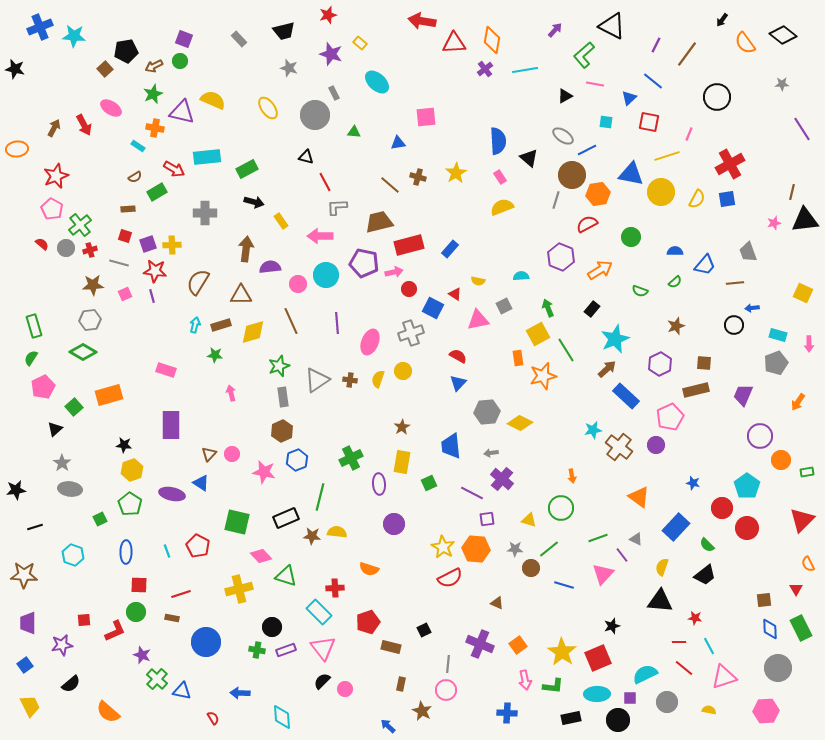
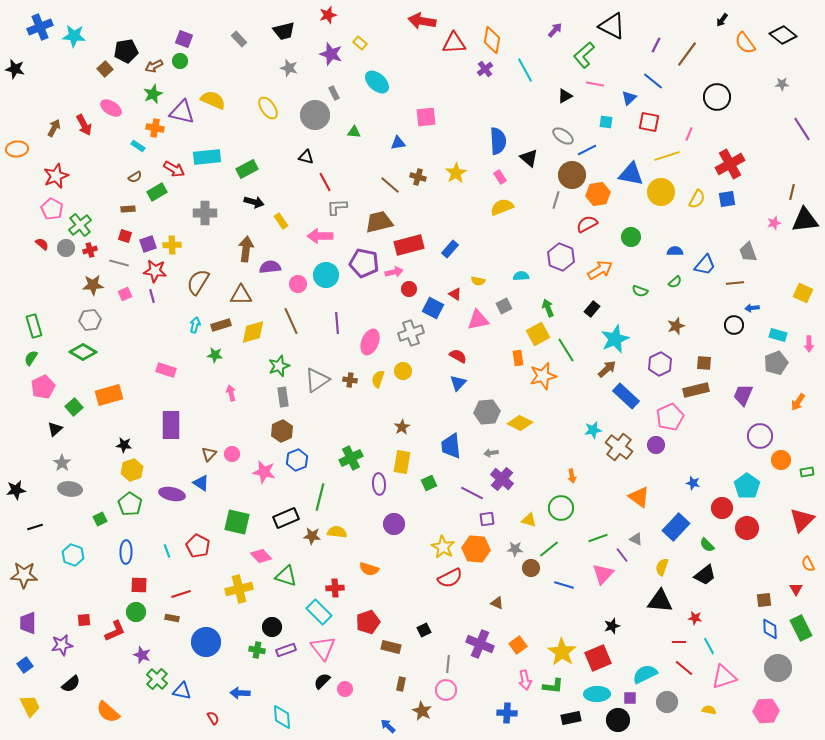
cyan line at (525, 70): rotated 70 degrees clockwise
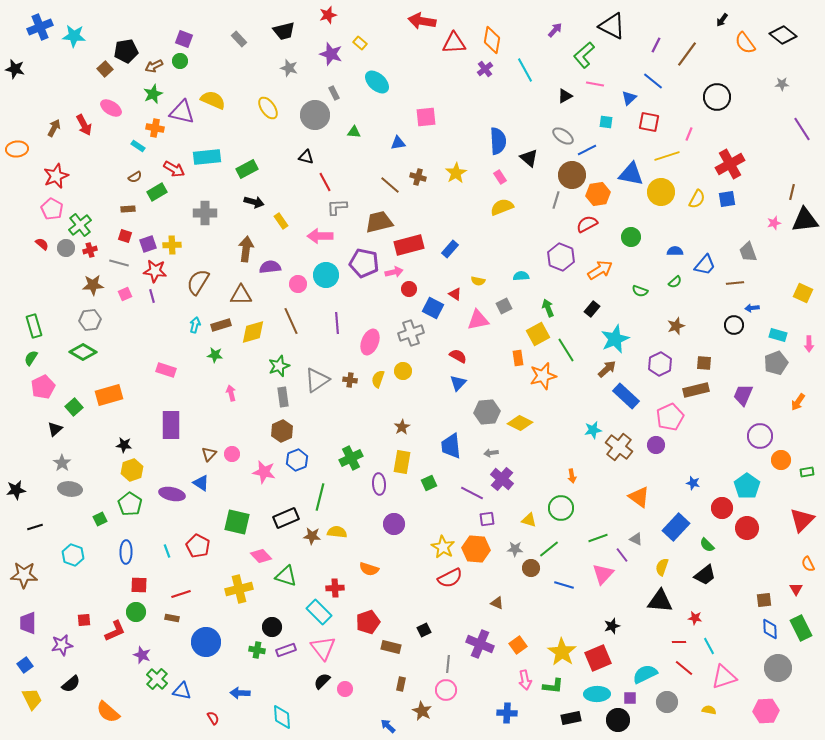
yellow trapezoid at (30, 706): moved 2 px right, 7 px up
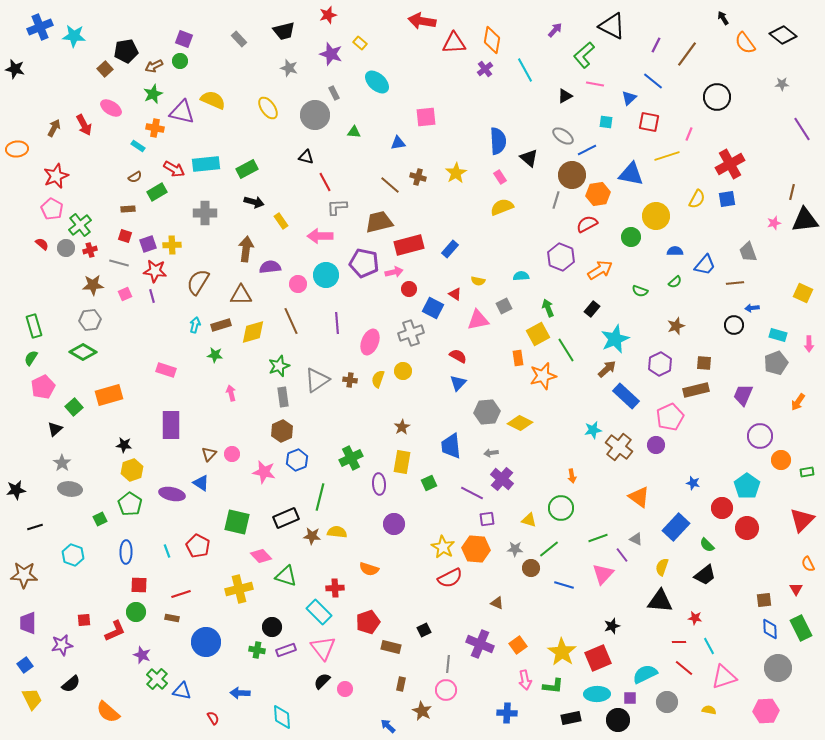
black arrow at (722, 20): moved 1 px right, 2 px up; rotated 112 degrees clockwise
cyan rectangle at (207, 157): moved 1 px left, 7 px down
yellow circle at (661, 192): moved 5 px left, 24 px down
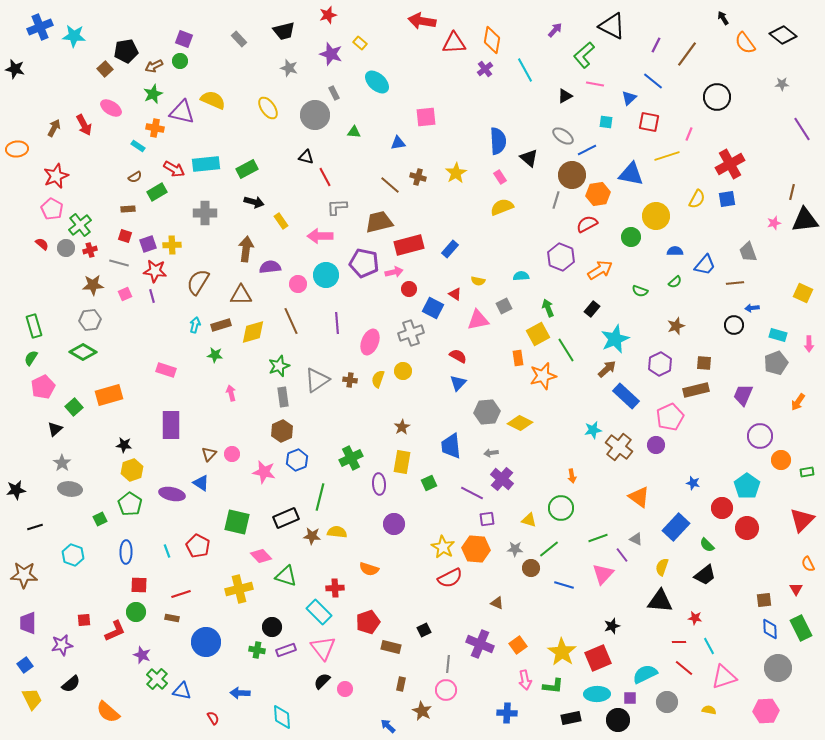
red line at (325, 182): moved 5 px up
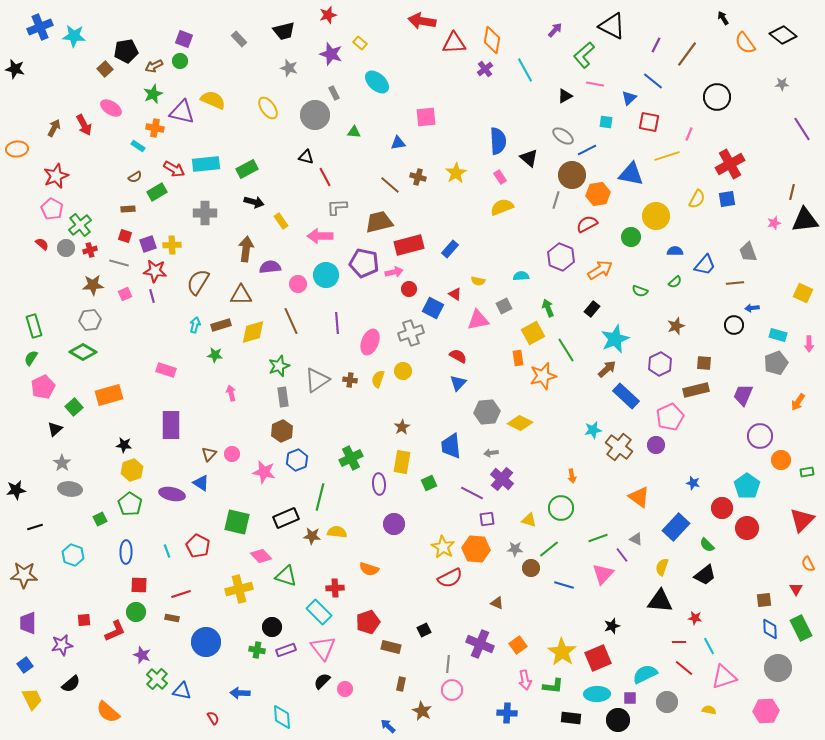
yellow square at (538, 334): moved 5 px left, 1 px up
pink circle at (446, 690): moved 6 px right
black rectangle at (571, 718): rotated 18 degrees clockwise
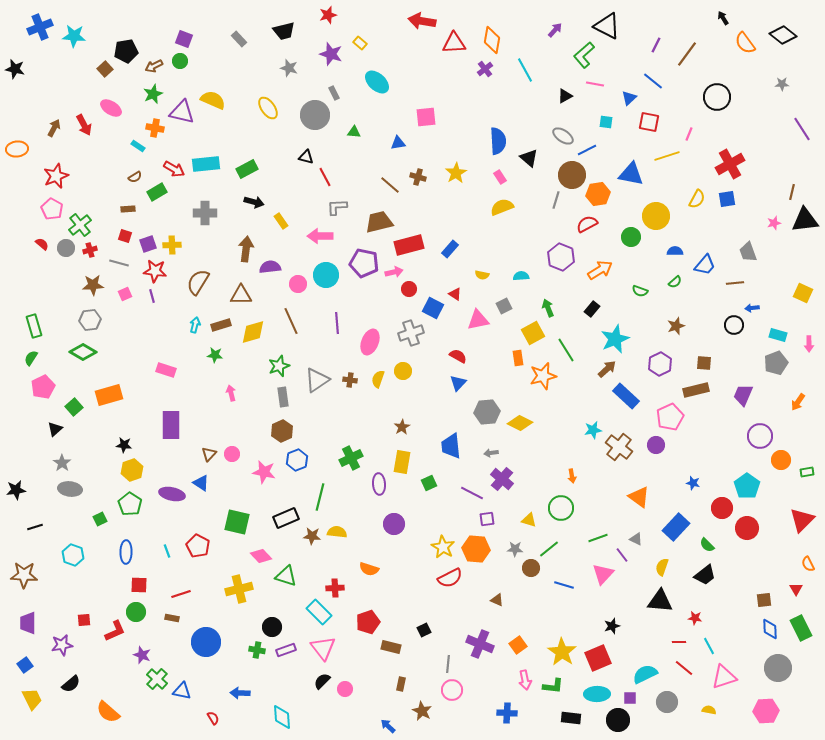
black triangle at (612, 26): moved 5 px left
yellow semicircle at (478, 281): moved 4 px right, 6 px up
brown triangle at (497, 603): moved 3 px up
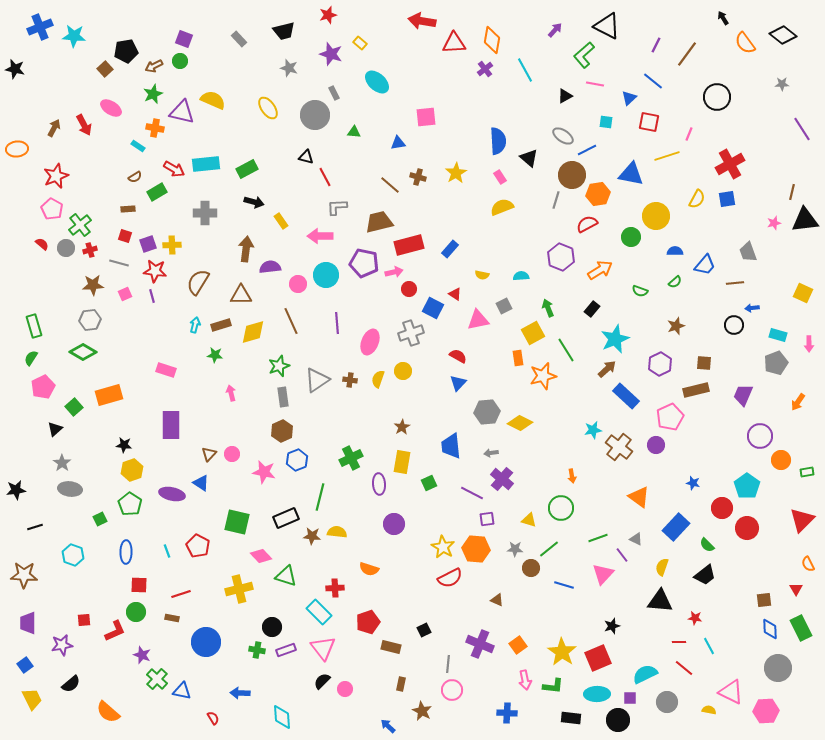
pink triangle at (724, 677): moved 7 px right, 15 px down; rotated 44 degrees clockwise
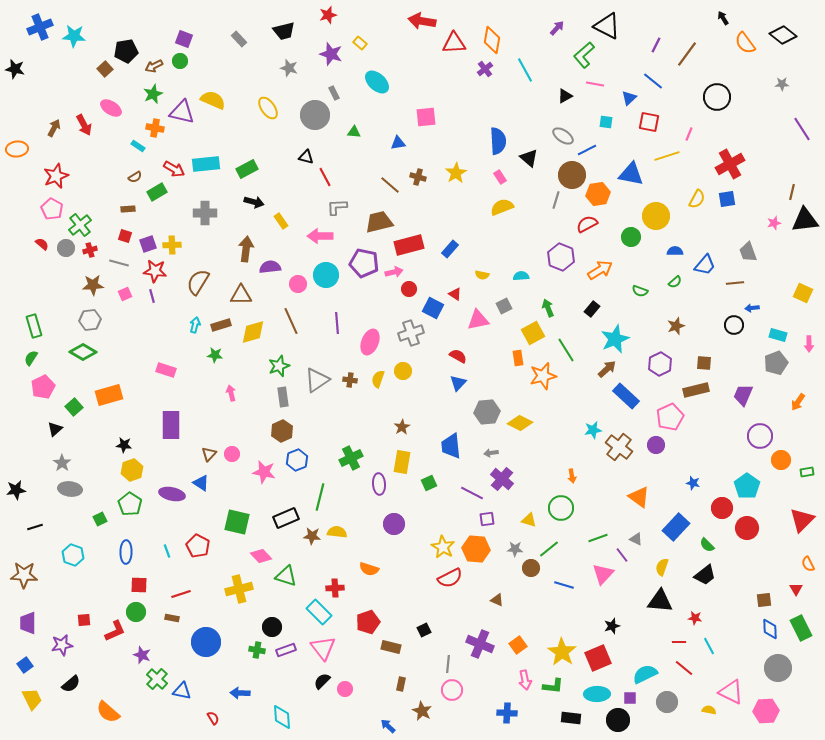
purple arrow at (555, 30): moved 2 px right, 2 px up
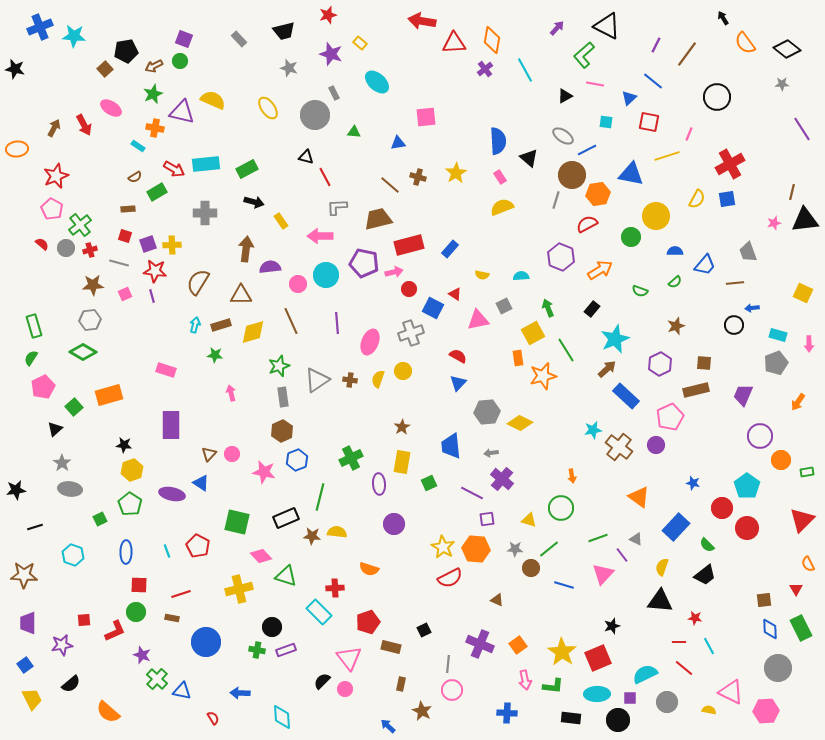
black diamond at (783, 35): moved 4 px right, 14 px down
brown trapezoid at (379, 222): moved 1 px left, 3 px up
pink triangle at (323, 648): moved 26 px right, 10 px down
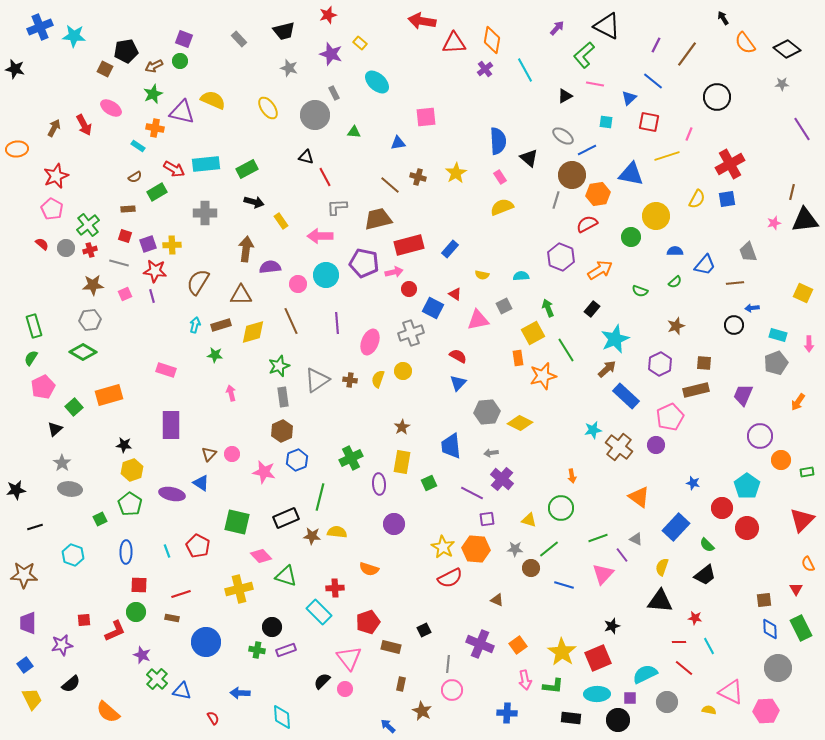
brown square at (105, 69): rotated 21 degrees counterclockwise
green cross at (80, 225): moved 8 px right
